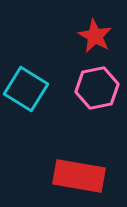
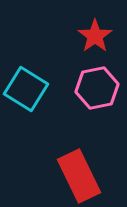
red star: rotated 8 degrees clockwise
red rectangle: rotated 54 degrees clockwise
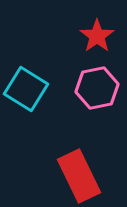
red star: moved 2 px right
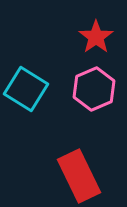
red star: moved 1 px left, 1 px down
pink hexagon: moved 3 px left, 1 px down; rotated 12 degrees counterclockwise
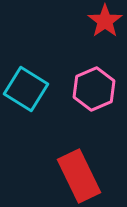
red star: moved 9 px right, 16 px up
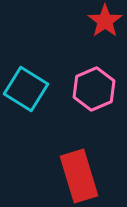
red rectangle: rotated 9 degrees clockwise
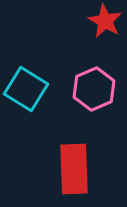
red star: rotated 8 degrees counterclockwise
red rectangle: moved 5 px left, 7 px up; rotated 15 degrees clockwise
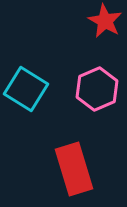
pink hexagon: moved 3 px right
red rectangle: rotated 15 degrees counterclockwise
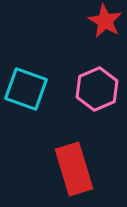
cyan square: rotated 12 degrees counterclockwise
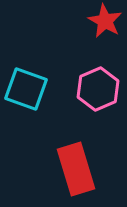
pink hexagon: moved 1 px right
red rectangle: moved 2 px right
